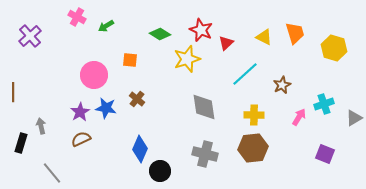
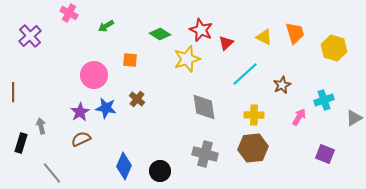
pink cross: moved 8 px left, 4 px up
cyan cross: moved 4 px up
blue diamond: moved 16 px left, 17 px down
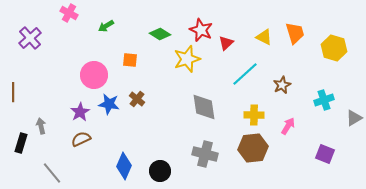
purple cross: moved 2 px down
blue star: moved 3 px right, 4 px up
pink arrow: moved 11 px left, 9 px down
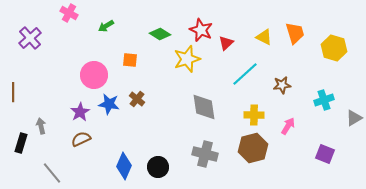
brown star: rotated 18 degrees clockwise
brown hexagon: rotated 8 degrees counterclockwise
black circle: moved 2 px left, 4 px up
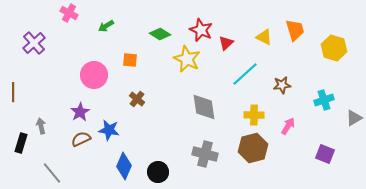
orange trapezoid: moved 3 px up
purple cross: moved 4 px right, 5 px down
yellow star: rotated 28 degrees counterclockwise
blue star: moved 26 px down
black circle: moved 5 px down
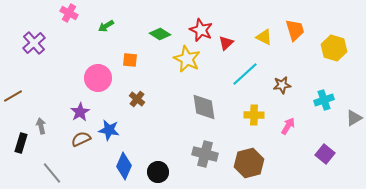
pink circle: moved 4 px right, 3 px down
brown line: moved 4 px down; rotated 60 degrees clockwise
brown hexagon: moved 4 px left, 15 px down
purple square: rotated 18 degrees clockwise
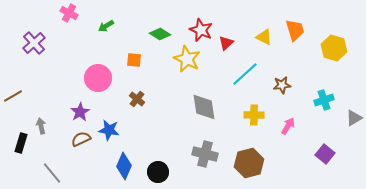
orange square: moved 4 px right
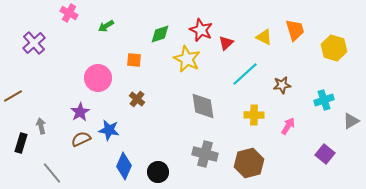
green diamond: rotated 50 degrees counterclockwise
gray diamond: moved 1 px left, 1 px up
gray triangle: moved 3 px left, 3 px down
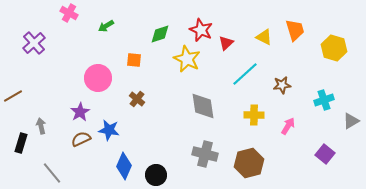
black circle: moved 2 px left, 3 px down
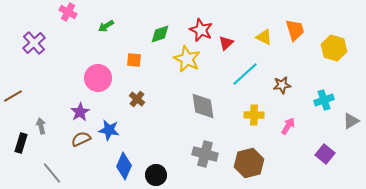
pink cross: moved 1 px left, 1 px up
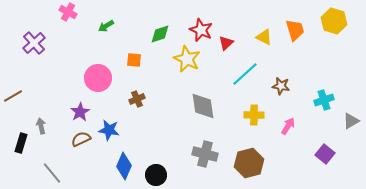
yellow hexagon: moved 27 px up
brown star: moved 1 px left, 1 px down; rotated 18 degrees clockwise
brown cross: rotated 28 degrees clockwise
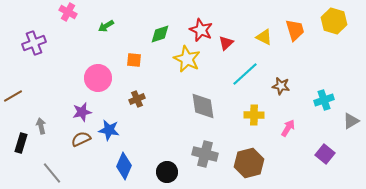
purple cross: rotated 20 degrees clockwise
purple star: moved 2 px right; rotated 18 degrees clockwise
pink arrow: moved 2 px down
black circle: moved 11 px right, 3 px up
